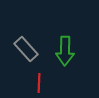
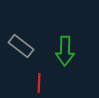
gray rectangle: moved 5 px left, 3 px up; rotated 10 degrees counterclockwise
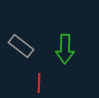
green arrow: moved 2 px up
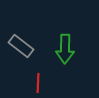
red line: moved 1 px left
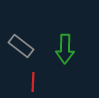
red line: moved 5 px left, 1 px up
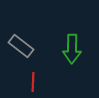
green arrow: moved 7 px right
